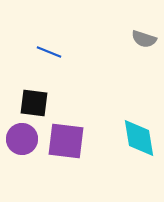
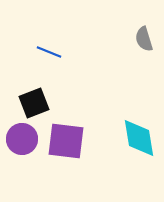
gray semicircle: rotated 55 degrees clockwise
black square: rotated 28 degrees counterclockwise
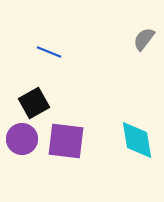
gray semicircle: rotated 55 degrees clockwise
black square: rotated 8 degrees counterclockwise
cyan diamond: moved 2 px left, 2 px down
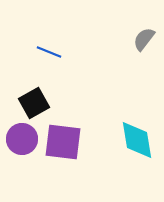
purple square: moved 3 px left, 1 px down
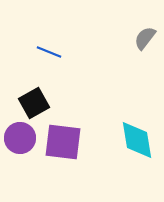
gray semicircle: moved 1 px right, 1 px up
purple circle: moved 2 px left, 1 px up
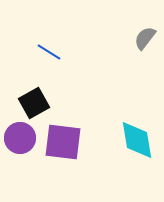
blue line: rotated 10 degrees clockwise
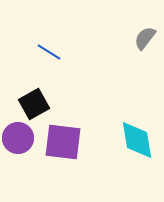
black square: moved 1 px down
purple circle: moved 2 px left
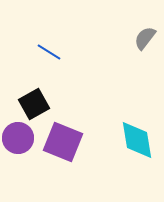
purple square: rotated 15 degrees clockwise
